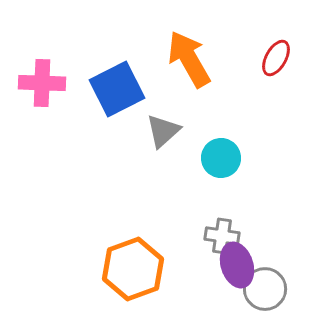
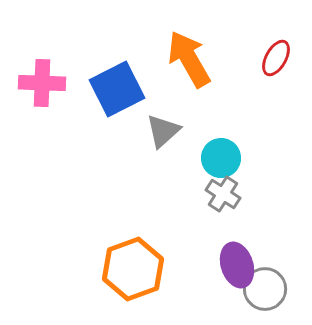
gray cross: moved 1 px right, 42 px up; rotated 24 degrees clockwise
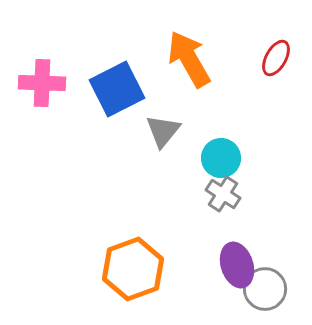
gray triangle: rotated 9 degrees counterclockwise
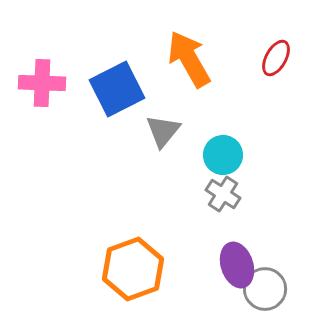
cyan circle: moved 2 px right, 3 px up
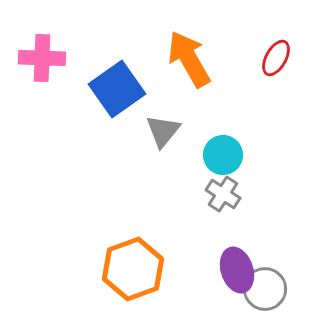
pink cross: moved 25 px up
blue square: rotated 8 degrees counterclockwise
purple ellipse: moved 5 px down
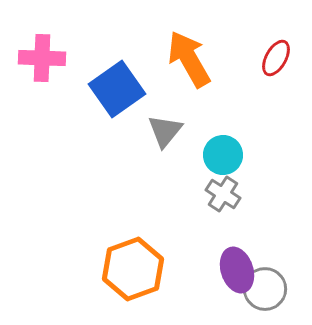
gray triangle: moved 2 px right
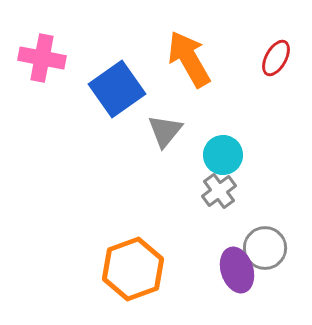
pink cross: rotated 9 degrees clockwise
gray cross: moved 4 px left, 3 px up; rotated 20 degrees clockwise
gray circle: moved 41 px up
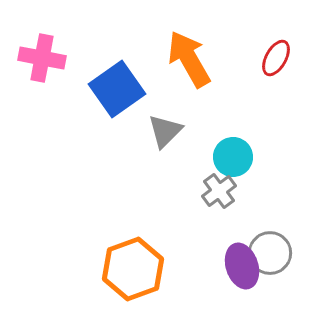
gray triangle: rotated 6 degrees clockwise
cyan circle: moved 10 px right, 2 px down
gray circle: moved 5 px right, 5 px down
purple ellipse: moved 5 px right, 4 px up
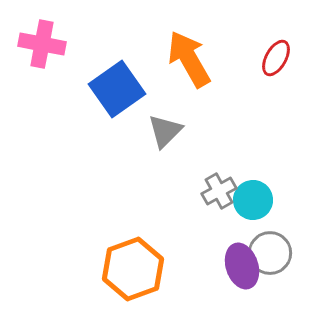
pink cross: moved 14 px up
cyan circle: moved 20 px right, 43 px down
gray cross: rotated 8 degrees clockwise
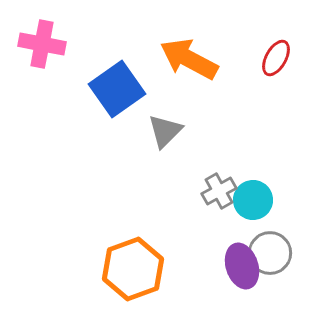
orange arrow: rotated 32 degrees counterclockwise
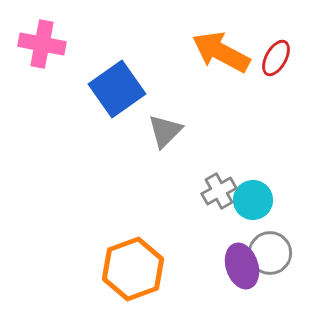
orange arrow: moved 32 px right, 7 px up
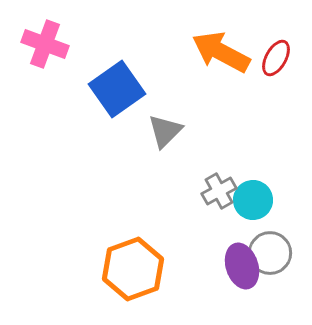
pink cross: moved 3 px right; rotated 9 degrees clockwise
